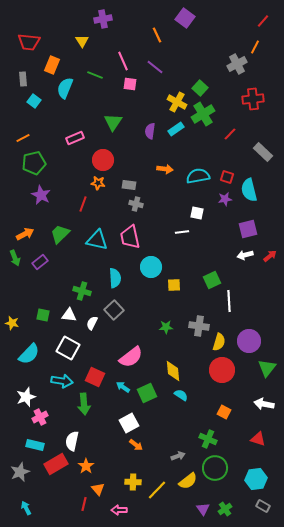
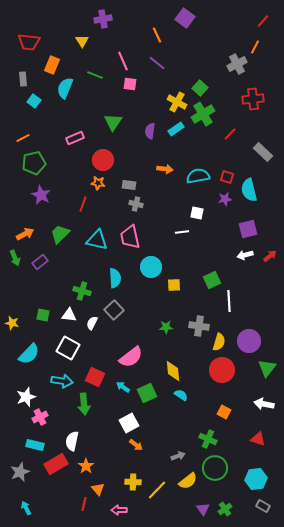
purple line at (155, 67): moved 2 px right, 4 px up
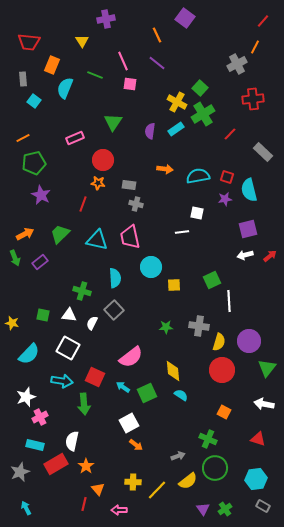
purple cross at (103, 19): moved 3 px right
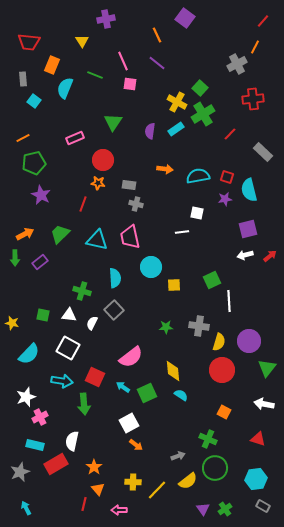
green arrow at (15, 258): rotated 21 degrees clockwise
orange star at (86, 466): moved 8 px right, 1 px down
